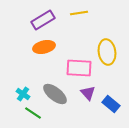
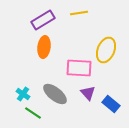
orange ellipse: rotated 70 degrees counterclockwise
yellow ellipse: moved 1 px left, 2 px up; rotated 30 degrees clockwise
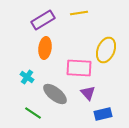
orange ellipse: moved 1 px right, 1 px down
cyan cross: moved 4 px right, 17 px up
blue rectangle: moved 8 px left, 10 px down; rotated 54 degrees counterclockwise
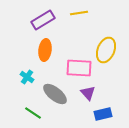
orange ellipse: moved 2 px down
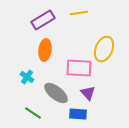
yellow ellipse: moved 2 px left, 1 px up
gray ellipse: moved 1 px right, 1 px up
blue rectangle: moved 25 px left; rotated 18 degrees clockwise
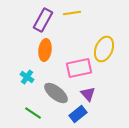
yellow line: moved 7 px left
purple rectangle: rotated 30 degrees counterclockwise
pink rectangle: rotated 15 degrees counterclockwise
purple triangle: moved 1 px down
blue rectangle: rotated 42 degrees counterclockwise
